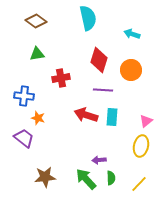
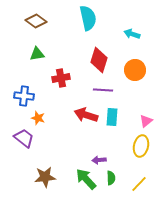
orange circle: moved 4 px right
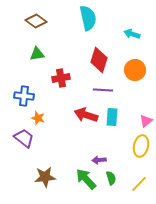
green semicircle: rotated 16 degrees counterclockwise
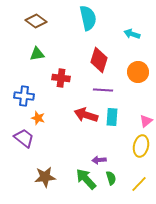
orange circle: moved 3 px right, 2 px down
red cross: rotated 18 degrees clockwise
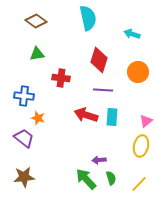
brown star: moved 21 px left
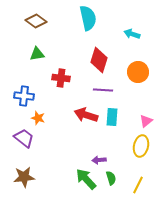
yellow line: moved 1 px left, 1 px down; rotated 18 degrees counterclockwise
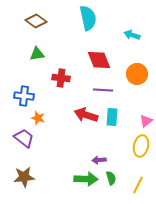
cyan arrow: moved 1 px down
red diamond: rotated 40 degrees counterclockwise
orange circle: moved 1 px left, 2 px down
green arrow: rotated 135 degrees clockwise
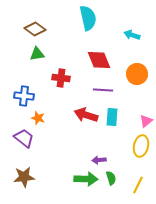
brown diamond: moved 1 px left, 8 px down
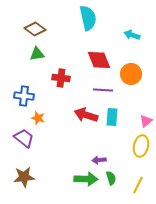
orange circle: moved 6 px left
